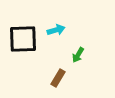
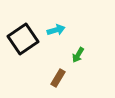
black square: rotated 32 degrees counterclockwise
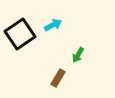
cyan arrow: moved 3 px left, 5 px up; rotated 12 degrees counterclockwise
black square: moved 3 px left, 5 px up
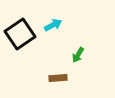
brown rectangle: rotated 54 degrees clockwise
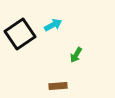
green arrow: moved 2 px left
brown rectangle: moved 8 px down
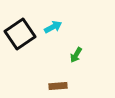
cyan arrow: moved 2 px down
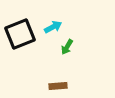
black square: rotated 12 degrees clockwise
green arrow: moved 9 px left, 8 px up
